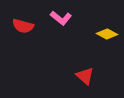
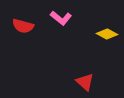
red triangle: moved 6 px down
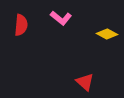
red semicircle: moved 2 px left, 1 px up; rotated 100 degrees counterclockwise
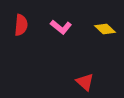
pink L-shape: moved 9 px down
yellow diamond: moved 2 px left, 5 px up; rotated 15 degrees clockwise
